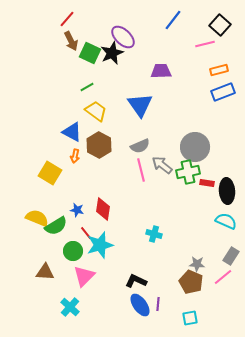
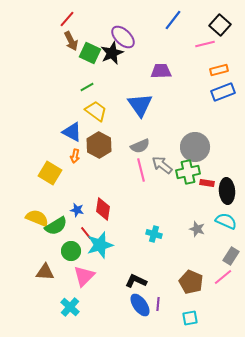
green circle at (73, 251): moved 2 px left
gray star at (197, 264): moved 35 px up; rotated 14 degrees clockwise
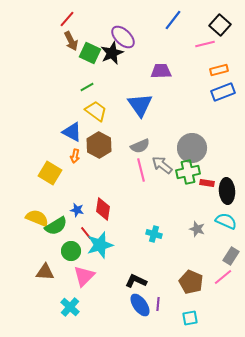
gray circle at (195, 147): moved 3 px left, 1 px down
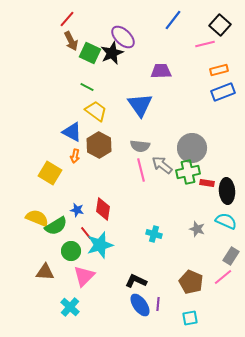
green line at (87, 87): rotated 56 degrees clockwise
gray semicircle at (140, 146): rotated 30 degrees clockwise
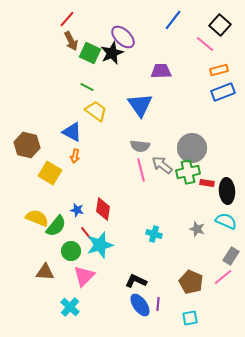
pink line at (205, 44): rotated 54 degrees clockwise
brown hexagon at (99, 145): moved 72 px left; rotated 15 degrees counterclockwise
green semicircle at (56, 226): rotated 20 degrees counterclockwise
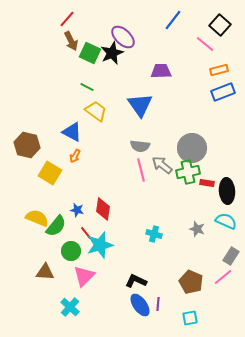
orange arrow at (75, 156): rotated 16 degrees clockwise
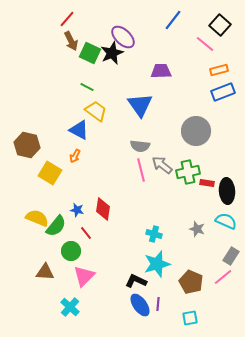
blue triangle at (72, 132): moved 7 px right, 2 px up
gray circle at (192, 148): moved 4 px right, 17 px up
cyan star at (100, 245): moved 57 px right, 19 px down
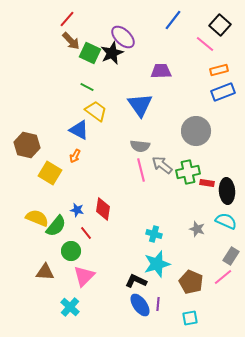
brown arrow at (71, 41): rotated 18 degrees counterclockwise
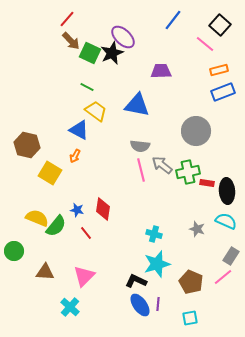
blue triangle at (140, 105): moved 3 px left; rotated 44 degrees counterclockwise
green circle at (71, 251): moved 57 px left
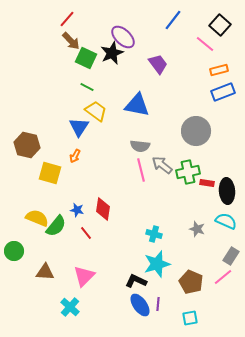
green square at (90, 53): moved 4 px left, 5 px down
purple trapezoid at (161, 71): moved 3 px left, 7 px up; rotated 55 degrees clockwise
blue triangle at (79, 130): moved 3 px up; rotated 35 degrees clockwise
yellow square at (50, 173): rotated 15 degrees counterclockwise
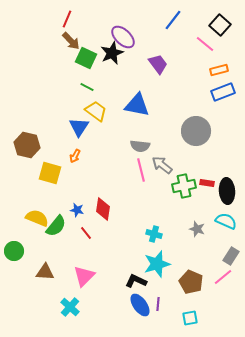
red line at (67, 19): rotated 18 degrees counterclockwise
green cross at (188, 172): moved 4 px left, 14 px down
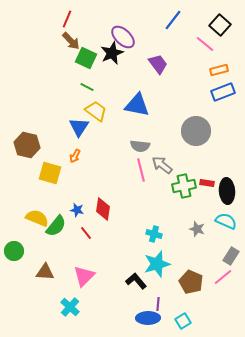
black L-shape at (136, 281): rotated 25 degrees clockwise
blue ellipse at (140, 305): moved 8 px right, 13 px down; rotated 55 degrees counterclockwise
cyan square at (190, 318): moved 7 px left, 3 px down; rotated 21 degrees counterclockwise
